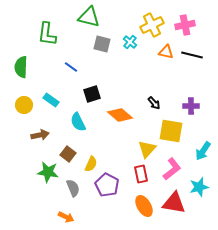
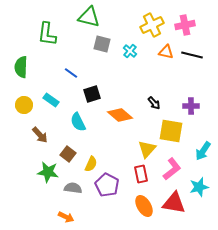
cyan cross: moved 9 px down
blue line: moved 6 px down
brown arrow: rotated 60 degrees clockwise
gray semicircle: rotated 60 degrees counterclockwise
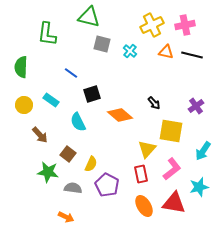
purple cross: moved 5 px right; rotated 35 degrees counterclockwise
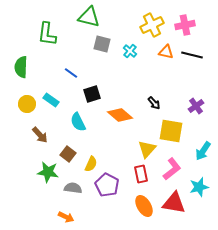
yellow circle: moved 3 px right, 1 px up
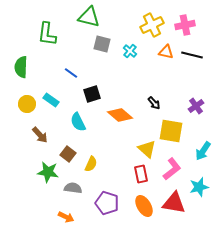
yellow triangle: rotated 30 degrees counterclockwise
purple pentagon: moved 18 px down; rotated 10 degrees counterclockwise
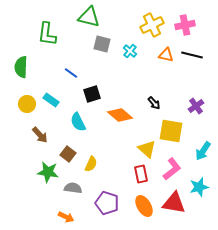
orange triangle: moved 3 px down
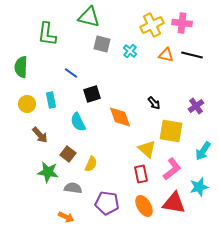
pink cross: moved 3 px left, 2 px up; rotated 18 degrees clockwise
cyan rectangle: rotated 42 degrees clockwise
orange diamond: moved 2 px down; rotated 30 degrees clockwise
purple pentagon: rotated 10 degrees counterclockwise
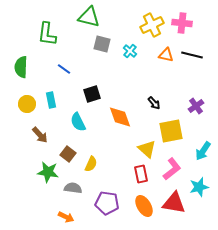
blue line: moved 7 px left, 4 px up
yellow square: rotated 20 degrees counterclockwise
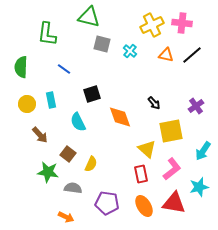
black line: rotated 55 degrees counterclockwise
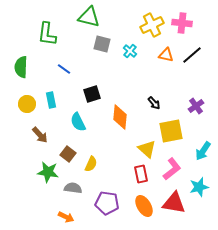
orange diamond: rotated 25 degrees clockwise
